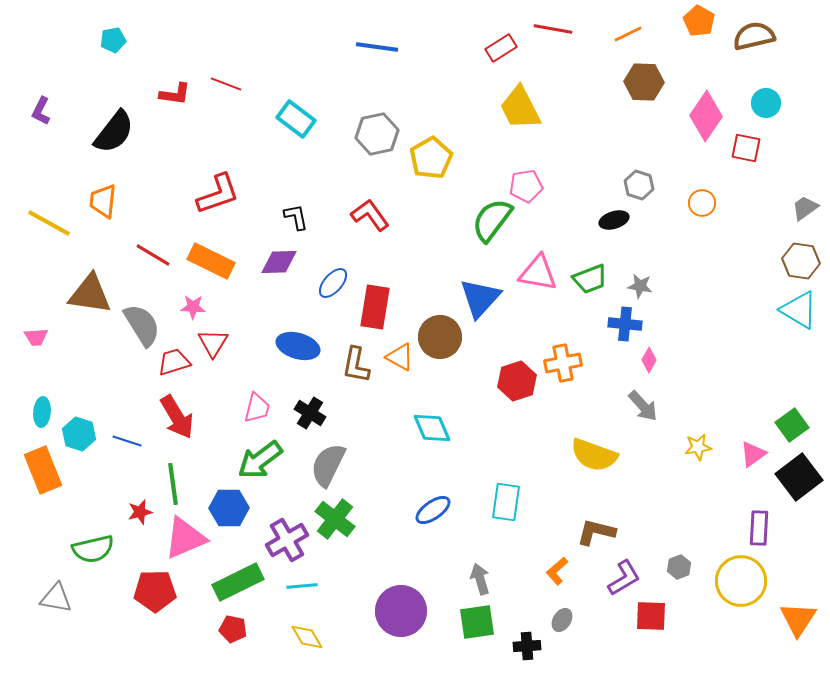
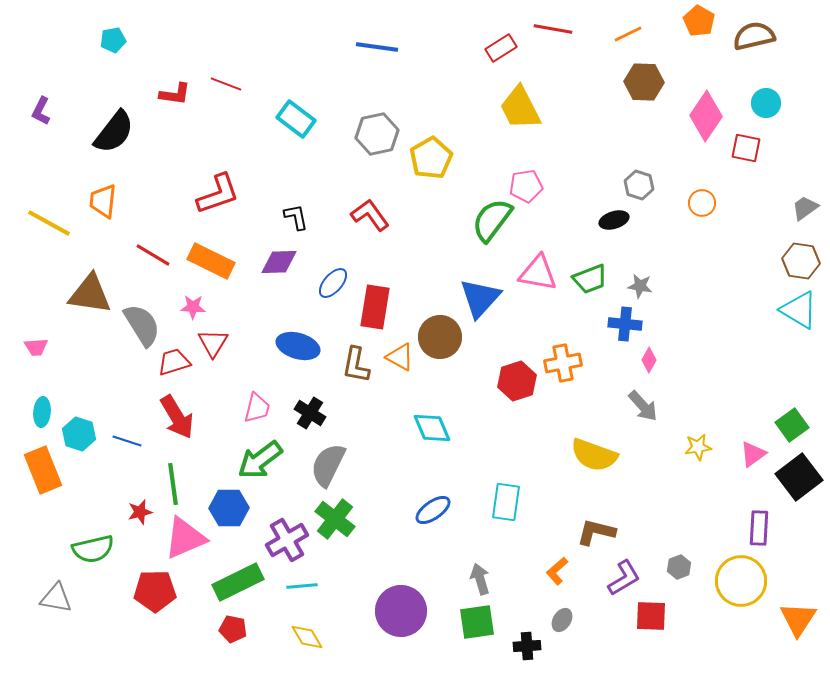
pink trapezoid at (36, 337): moved 10 px down
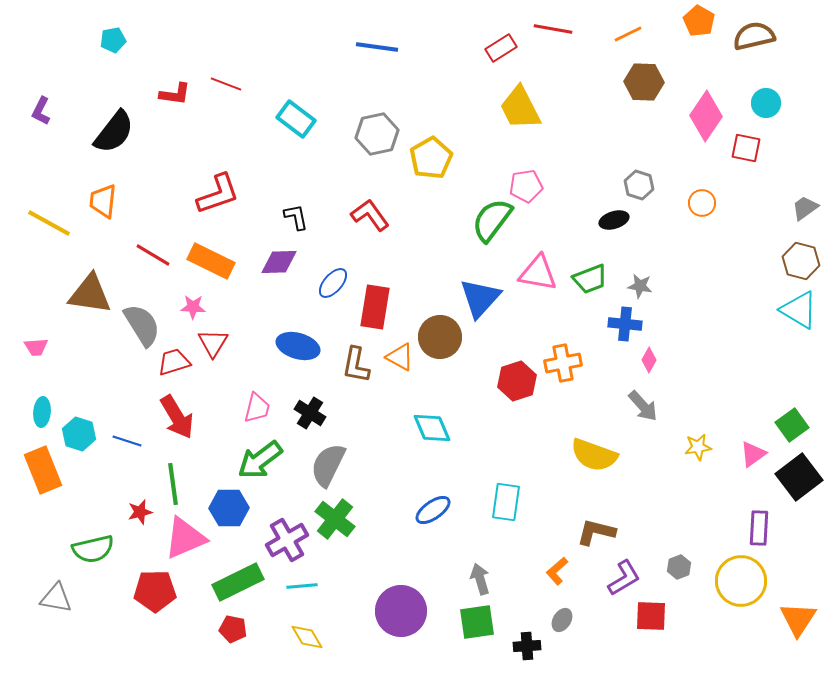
brown hexagon at (801, 261): rotated 6 degrees clockwise
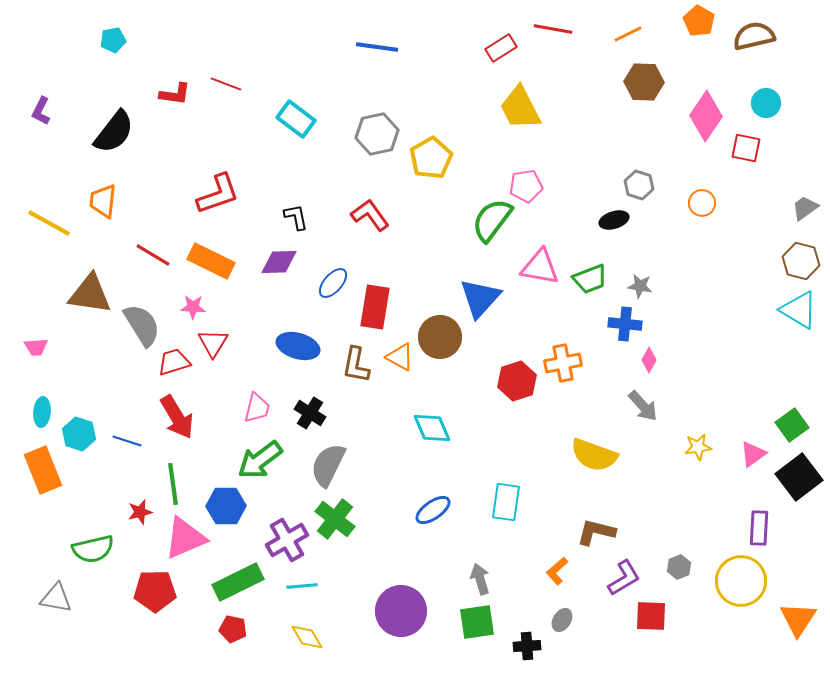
pink triangle at (538, 273): moved 2 px right, 6 px up
blue hexagon at (229, 508): moved 3 px left, 2 px up
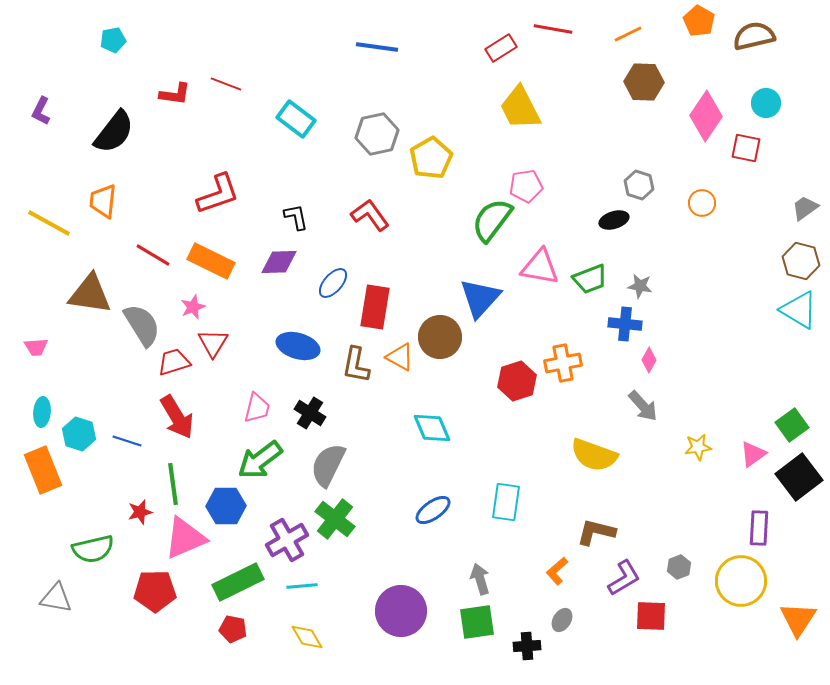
pink star at (193, 307): rotated 25 degrees counterclockwise
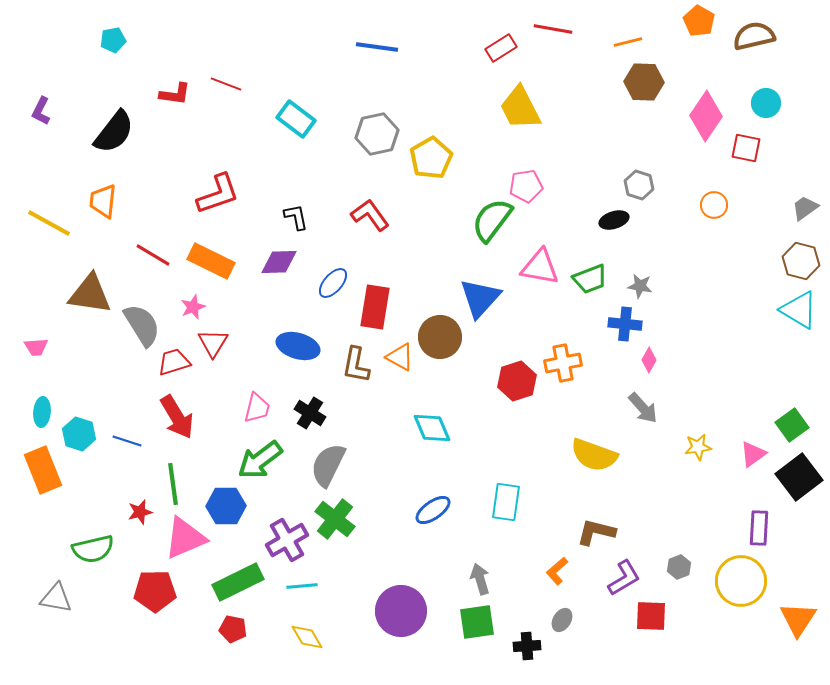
orange line at (628, 34): moved 8 px down; rotated 12 degrees clockwise
orange circle at (702, 203): moved 12 px right, 2 px down
gray arrow at (643, 406): moved 2 px down
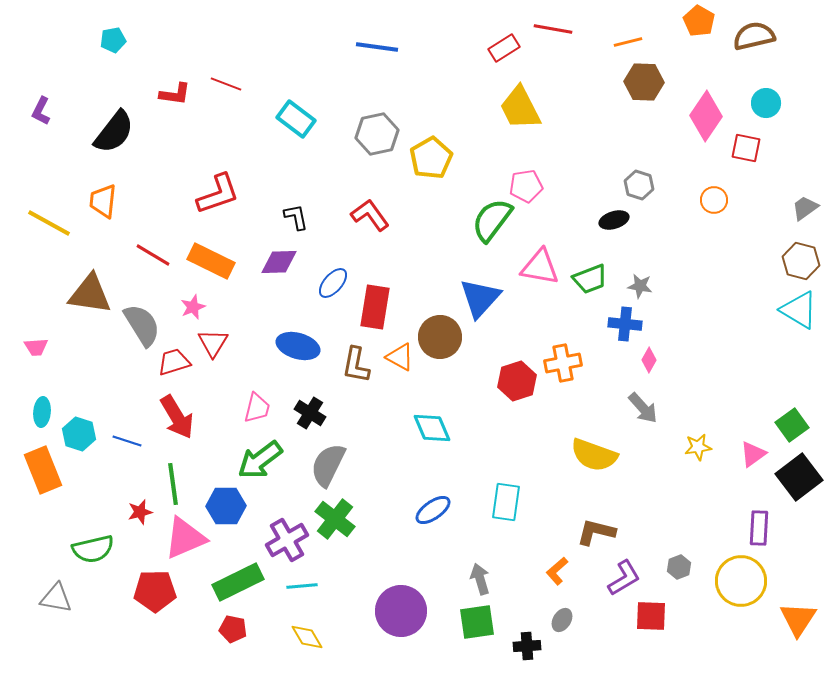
red rectangle at (501, 48): moved 3 px right
orange circle at (714, 205): moved 5 px up
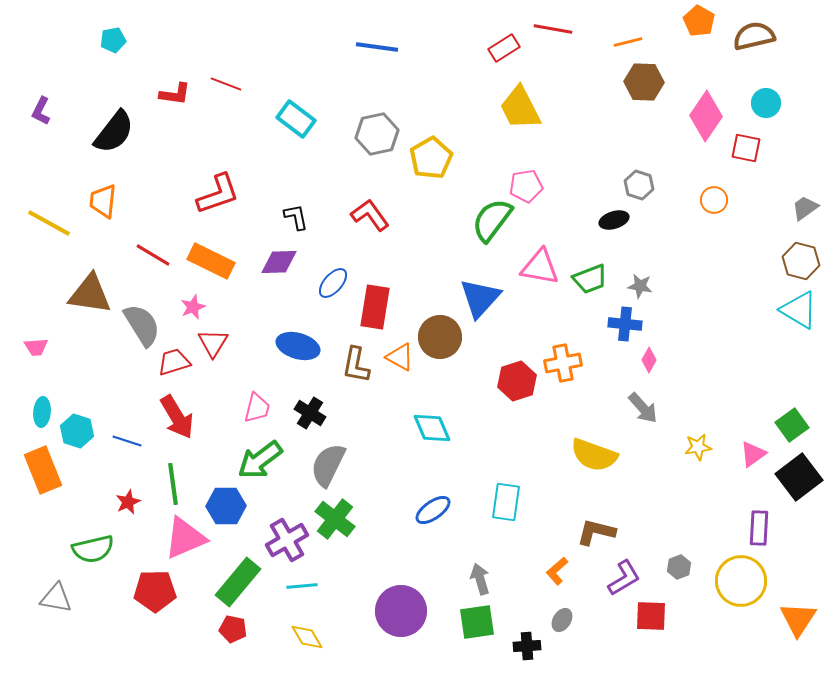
cyan hexagon at (79, 434): moved 2 px left, 3 px up
red star at (140, 512): moved 12 px left, 10 px up; rotated 10 degrees counterclockwise
green rectangle at (238, 582): rotated 24 degrees counterclockwise
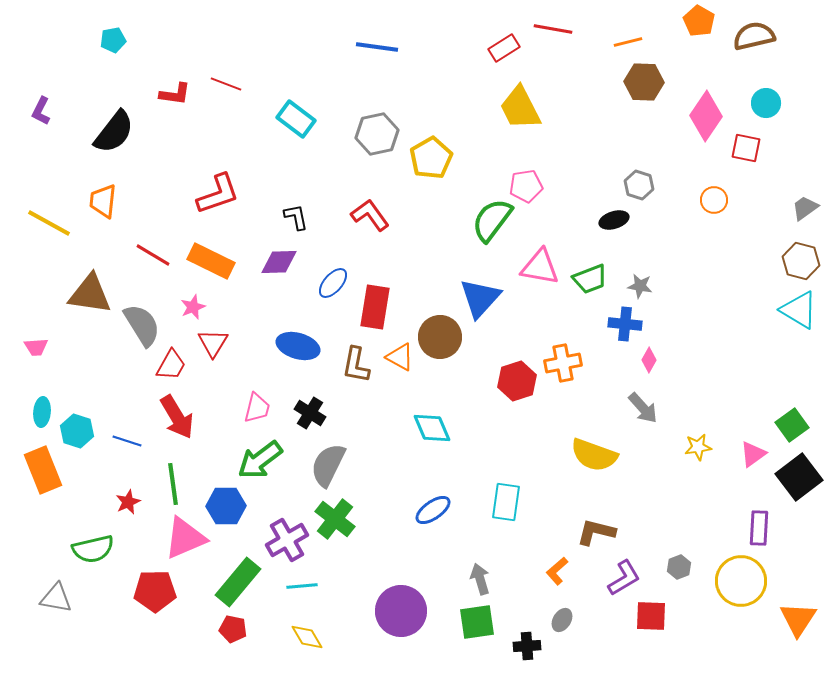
red trapezoid at (174, 362): moved 3 px left, 3 px down; rotated 136 degrees clockwise
